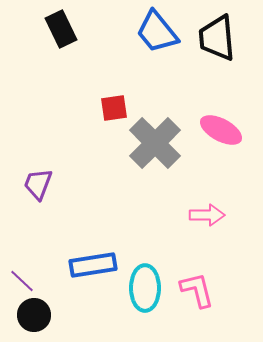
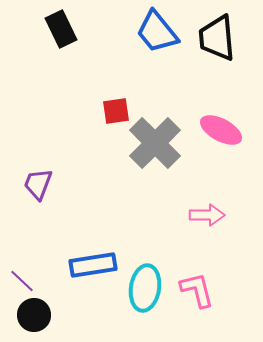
red square: moved 2 px right, 3 px down
cyan ellipse: rotated 9 degrees clockwise
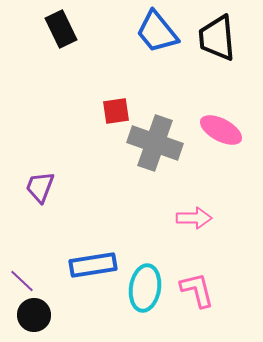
gray cross: rotated 26 degrees counterclockwise
purple trapezoid: moved 2 px right, 3 px down
pink arrow: moved 13 px left, 3 px down
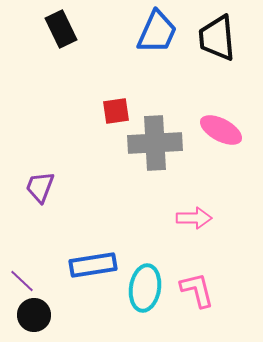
blue trapezoid: rotated 117 degrees counterclockwise
gray cross: rotated 22 degrees counterclockwise
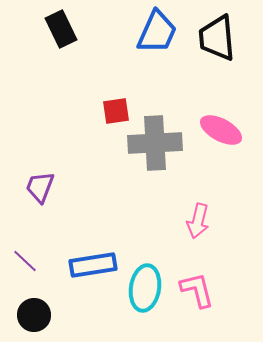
pink arrow: moved 4 px right, 3 px down; rotated 104 degrees clockwise
purple line: moved 3 px right, 20 px up
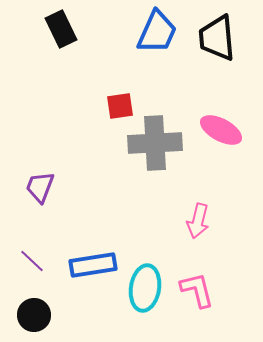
red square: moved 4 px right, 5 px up
purple line: moved 7 px right
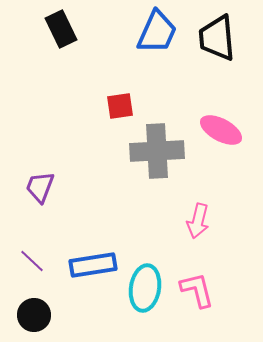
gray cross: moved 2 px right, 8 px down
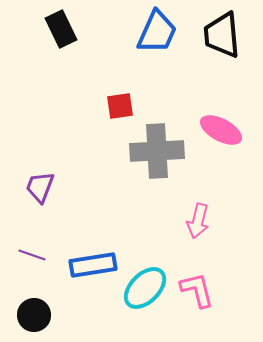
black trapezoid: moved 5 px right, 3 px up
purple line: moved 6 px up; rotated 24 degrees counterclockwise
cyan ellipse: rotated 36 degrees clockwise
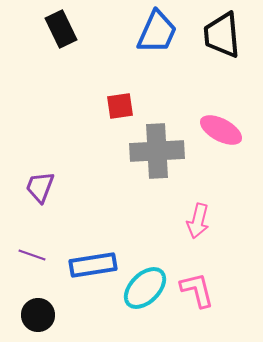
black circle: moved 4 px right
